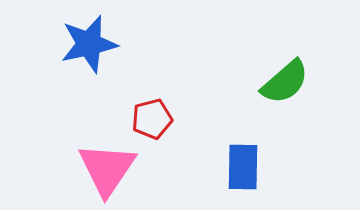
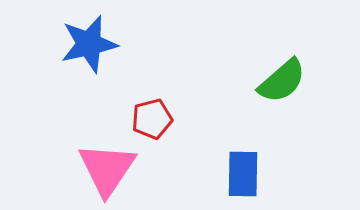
green semicircle: moved 3 px left, 1 px up
blue rectangle: moved 7 px down
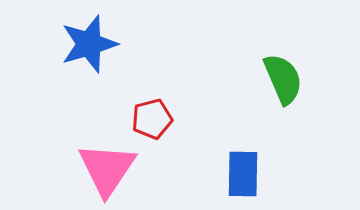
blue star: rotated 4 degrees counterclockwise
green semicircle: moved 1 px right, 2 px up; rotated 72 degrees counterclockwise
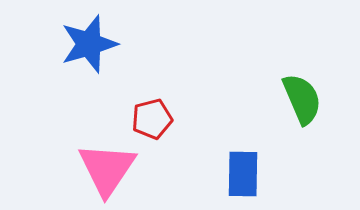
green semicircle: moved 19 px right, 20 px down
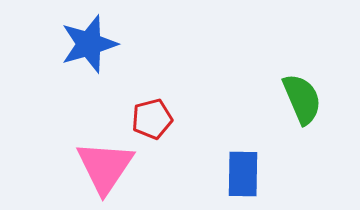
pink triangle: moved 2 px left, 2 px up
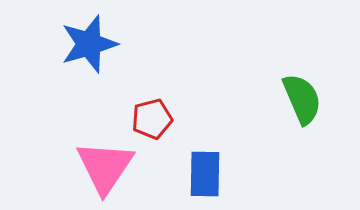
blue rectangle: moved 38 px left
